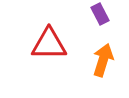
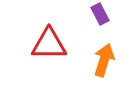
orange arrow: moved 1 px right
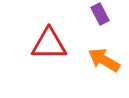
orange arrow: rotated 76 degrees counterclockwise
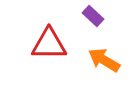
purple rectangle: moved 7 px left, 2 px down; rotated 20 degrees counterclockwise
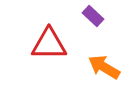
orange arrow: moved 7 px down
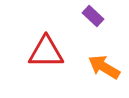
red triangle: moved 3 px left, 8 px down
